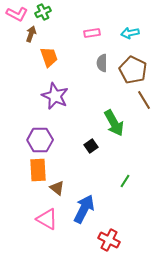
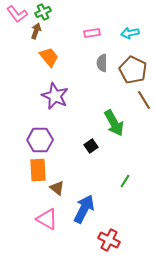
pink L-shape: rotated 25 degrees clockwise
brown arrow: moved 5 px right, 3 px up
orange trapezoid: rotated 20 degrees counterclockwise
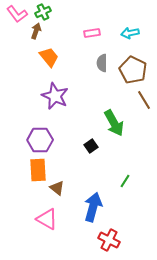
blue arrow: moved 9 px right, 2 px up; rotated 12 degrees counterclockwise
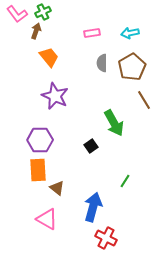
brown pentagon: moved 1 px left, 3 px up; rotated 16 degrees clockwise
red cross: moved 3 px left, 2 px up
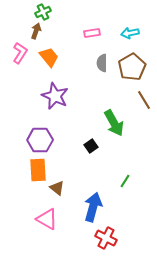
pink L-shape: moved 3 px right, 39 px down; rotated 110 degrees counterclockwise
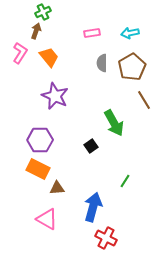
orange rectangle: moved 1 px up; rotated 60 degrees counterclockwise
brown triangle: rotated 42 degrees counterclockwise
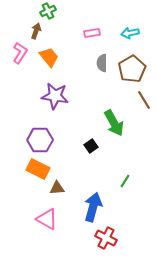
green cross: moved 5 px right, 1 px up
brown pentagon: moved 2 px down
purple star: rotated 16 degrees counterclockwise
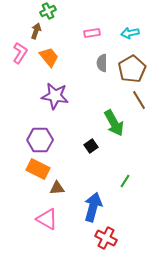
brown line: moved 5 px left
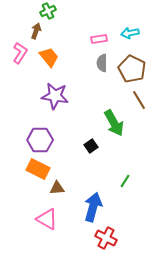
pink rectangle: moved 7 px right, 6 px down
brown pentagon: rotated 16 degrees counterclockwise
